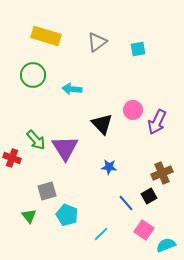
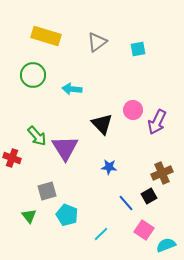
green arrow: moved 1 px right, 4 px up
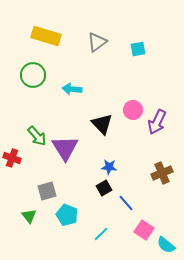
black square: moved 45 px left, 8 px up
cyan semicircle: rotated 120 degrees counterclockwise
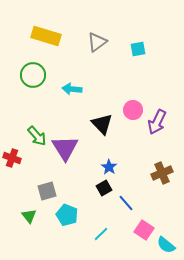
blue star: rotated 28 degrees clockwise
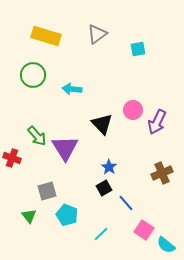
gray triangle: moved 8 px up
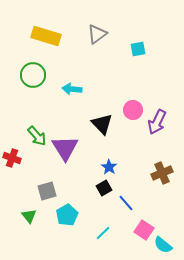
cyan pentagon: rotated 20 degrees clockwise
cyan line: moved 2 px right, 1 px up
cyan semicircle: moved 3 px left
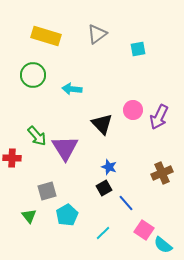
purple arrow: moved 2 px right, 5 px up
red cross: rotated 18 degrees counterclockwise
blue star: rotated 14 degrees counterclockwise
